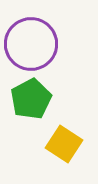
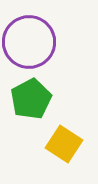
purple circle: moved 2 px left, 2 px up
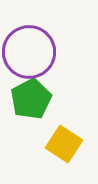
purple circle: moved 10 px down
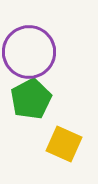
yellow square: rotated 9 degrees counterclockwise
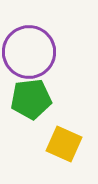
green pentagon: rotated 21 degrees clockwise
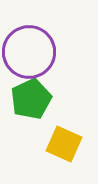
green pentagon: rotated 18 degrees counterclockwise
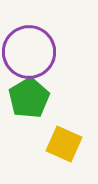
green pentagon: moved 2 px left, 1 px up; rotated 6 degrees counterclockwise
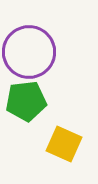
green pentagon: moved 3 px left, 3 px down; rotated 24 degrees clockwise
